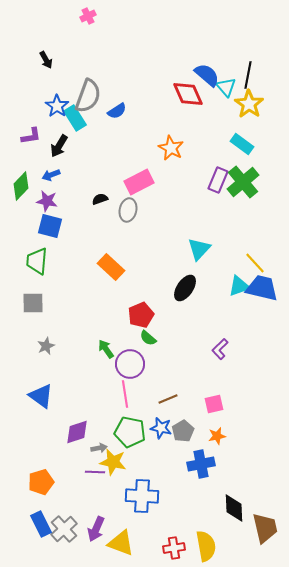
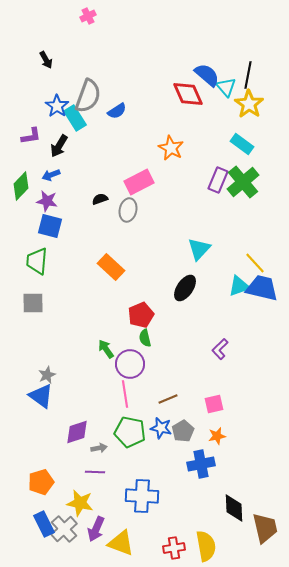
green semicircle at (148, 338): moved 3 px left; rotated 36 degrees clockwise
gray star at (46, 346): moved 1 px right, 29 px down
yellow star at (113, 462): moved 33 px left, 41 px down
blue rectangle at (41, 524): moved 3 px right
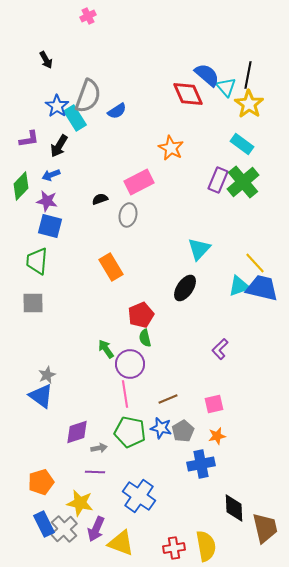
purple L-shape at (31, 136): moved 2 px left, 3 px down
gray ellipse at (128, 210): moved 5 px down
orange rectangle at (111, 267): rotated 16 degrees clockwise
blue cross at (142, 496): moved 3 px left; rotated 32 degrees clockwise
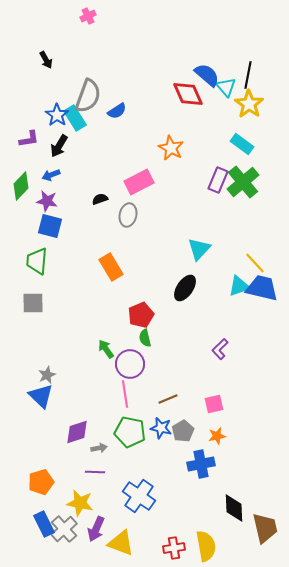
blue star at (57, 106): moved 9 px down
blue triangle at (41, 396): rotated 8 degrees clockwise
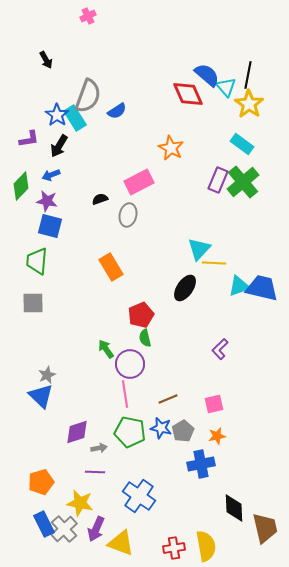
yellow line at (255, 263): moved 41 px left; rotated 45 degrees counterclockwise
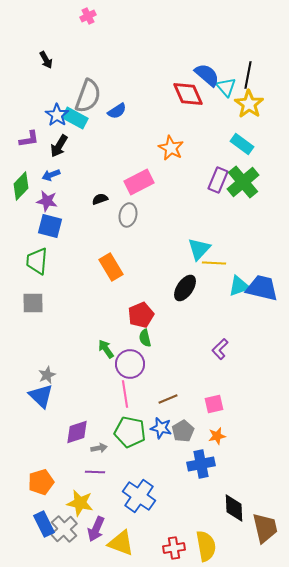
cyan rectangle at (75, 118): rotated 30 degrees counterclockwise
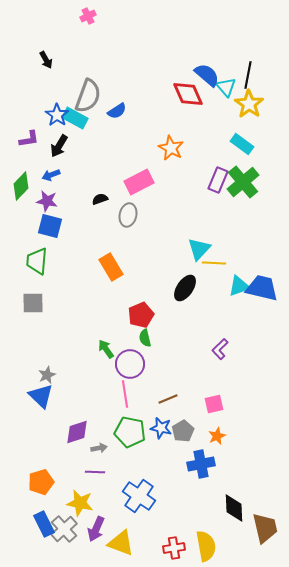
orange star at (217, 436): rotated 12 degrees counterclockwise
